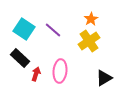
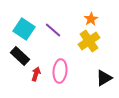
black rectangle: moved 2 px up
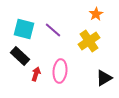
orange star: moved 5 px right, 5 px up
cyan square: rotated 20 degrees counterclockwise
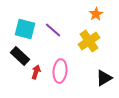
cyan square: moved 1 px right
red arrow: moved 2 px up
